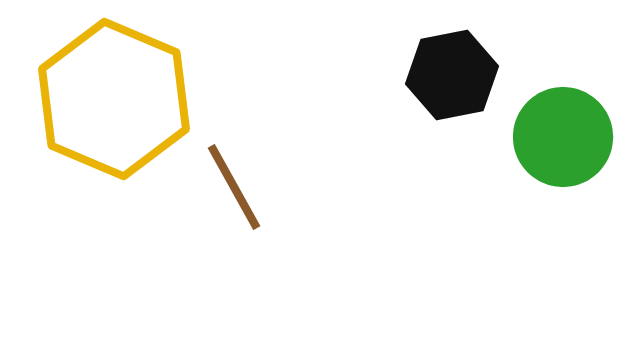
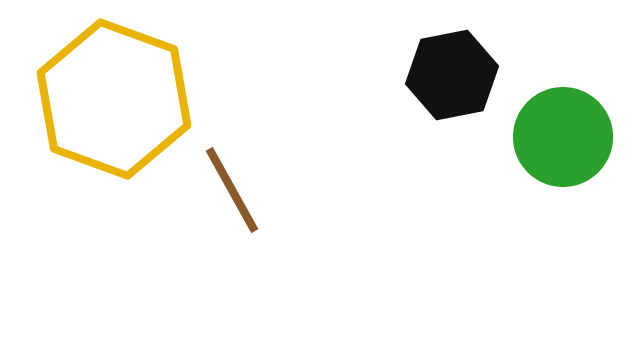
yellow hexagon: rotated 3 degrees counterclockwise
brown line: moved 2 px left, 3 px down
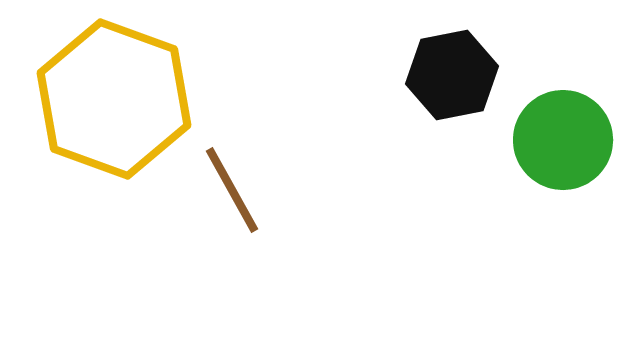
green circle: moved 3 px down
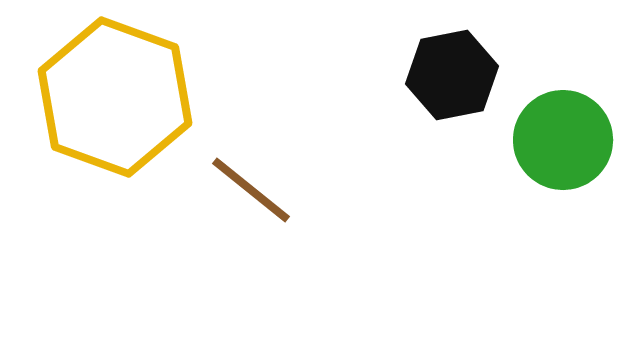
yellow hexagon: moved 1 px right, 2 px up
brown line: moved 19 px right; rotated 22 degrees counterclockwise
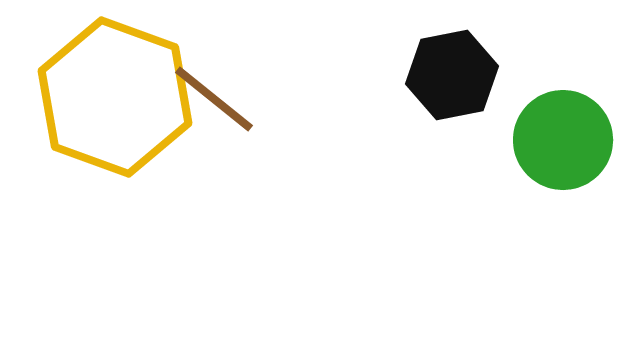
brown line: moved 37 px left, 91 px up
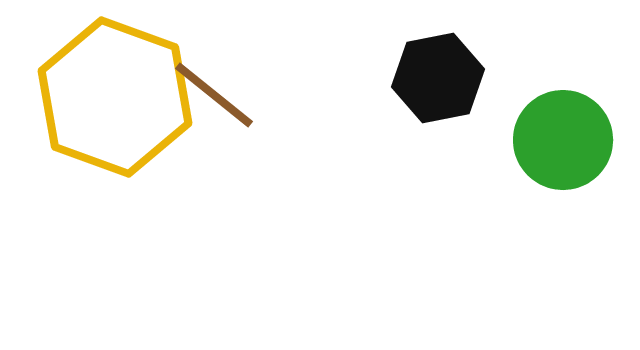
black hexagon: moved 14 px left, 3 px down
brown line: moved 4 px up
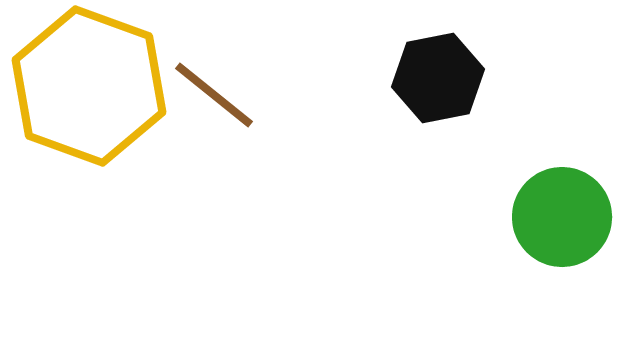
yellow hexagon: moved 26 px left, 11 px up
green circle: moved 1 px left, 77 px down
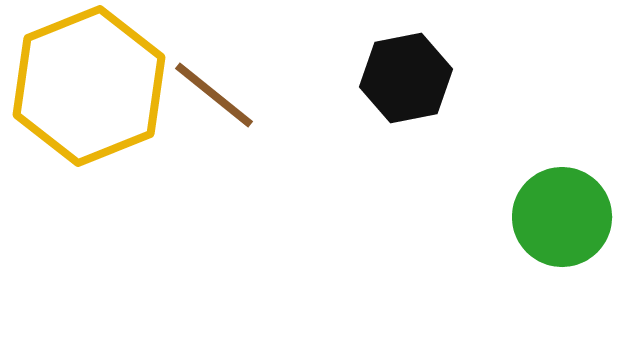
black hexagon: moved 32 px left
yellow hexagon: rotated 18 degrees clockwise
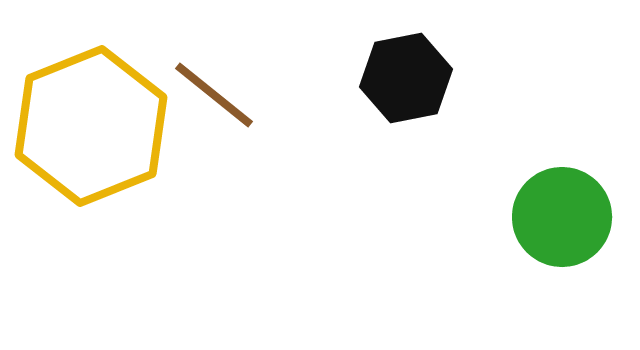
yellow hexagon: moved 2 px right, 40 px down
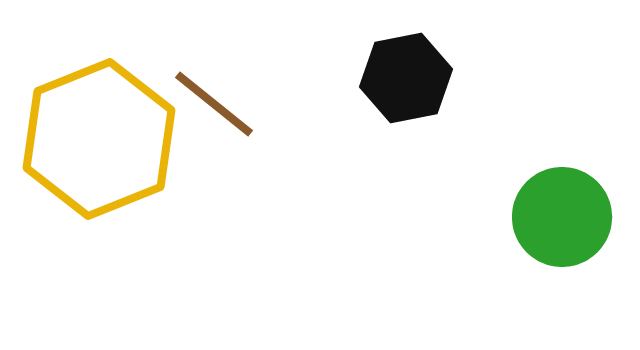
brown line: moved 9 px down
yellow hexagon: moved 8 px right, 13 px down
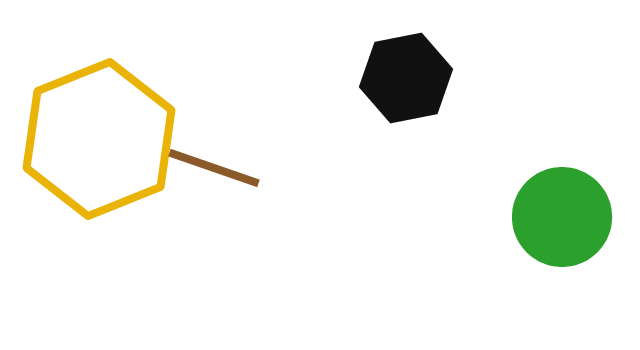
brown line: moved 64 px down; rotated 20 degrees counterclockwise
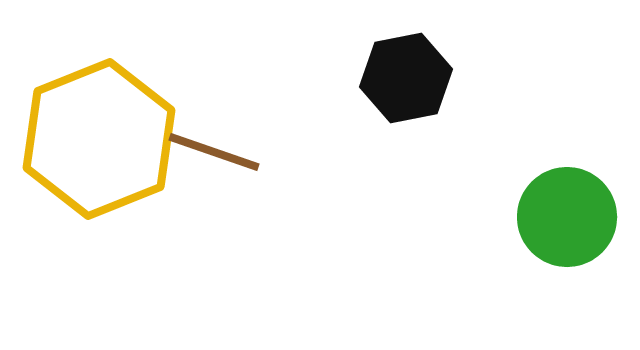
brown line: moved 16 px up
green circle: moved 5 px right
